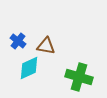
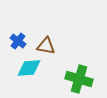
cyan diamond: rotated 20 degrees clockwise
green cross: moved 2 px down
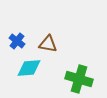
blue cross: moved 1 px left
brown triangle: moved 2 px right, 2 px up
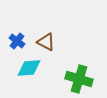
brown triangle: moved 2 px left, 2 px up; rotated 18 degrees clockwise
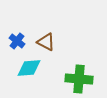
green cross: rotated 12 degrees counterclockwise
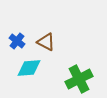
green cross: rotated 32 degrees counterclockwise
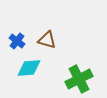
brown triangle: moved 1 px right, 2 px up; rotated 12 degrees counterclockwise
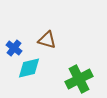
blue cross: moved 3 px left, 7 px down
cyan diamond: rotated 10 degrees counterclockwise
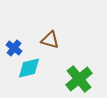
brown triangle: moved 3 px right
green cross: rotated 12 degrees counterclockwise
